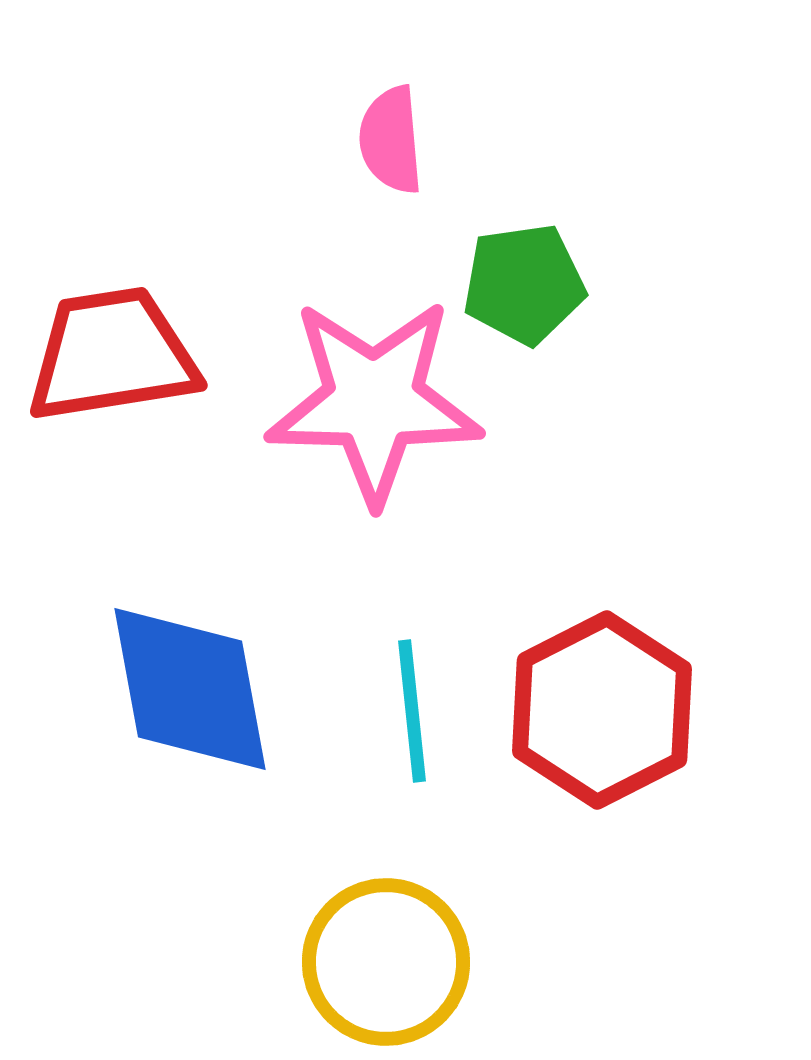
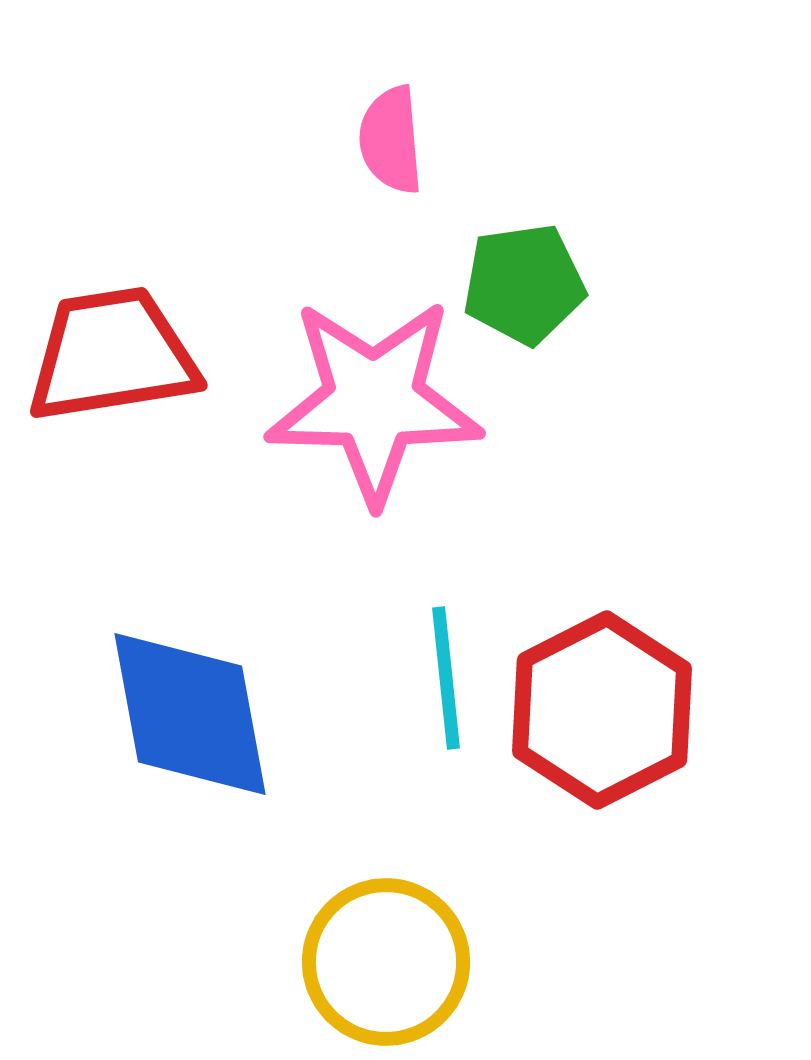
blue diamond: moved 25 px down
cyan line: moved 34 px right, 33 px up
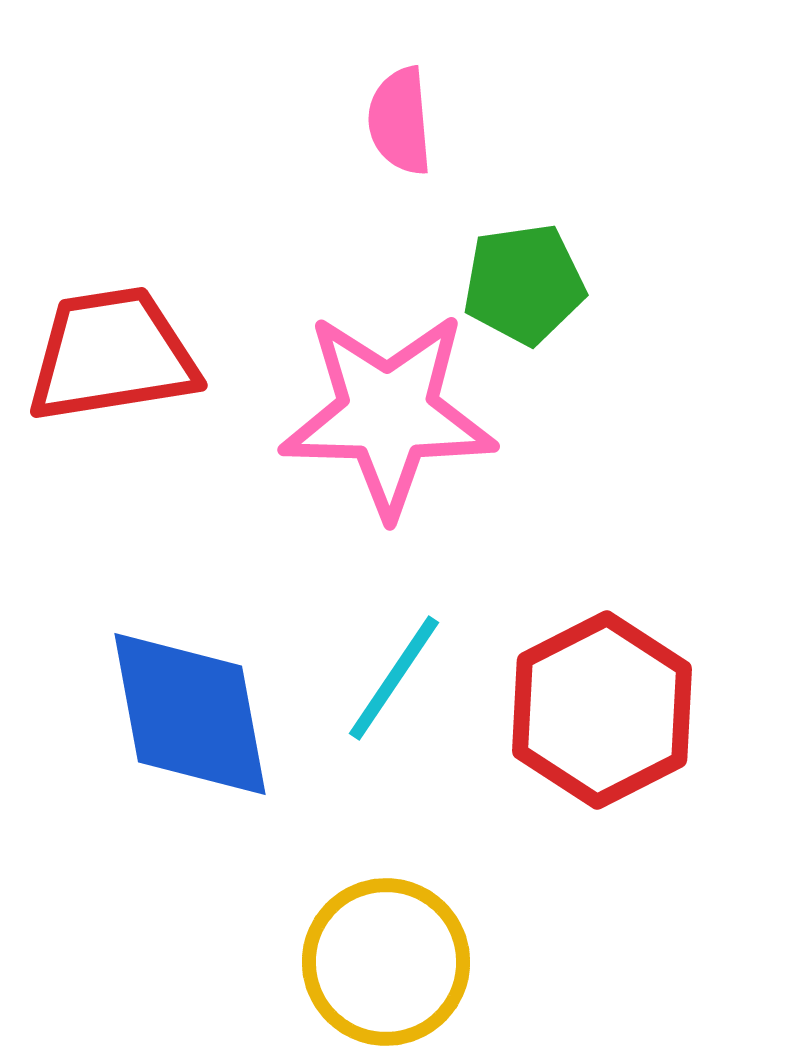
pink semicircle: moved 9 px right, 19 px up
pink star: moved 14 px right, 13 px down
cyan line: moved 52 px left; rotated 40 degrees clockwise
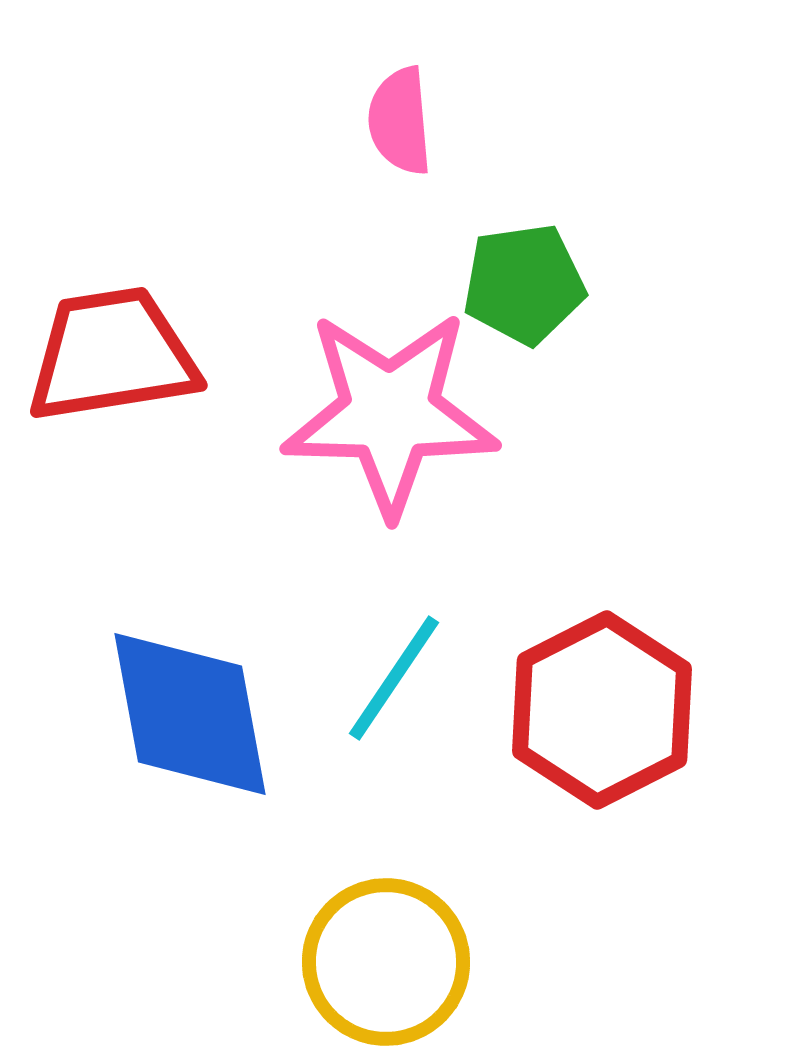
pink star: moved 2 px right, 1 px up
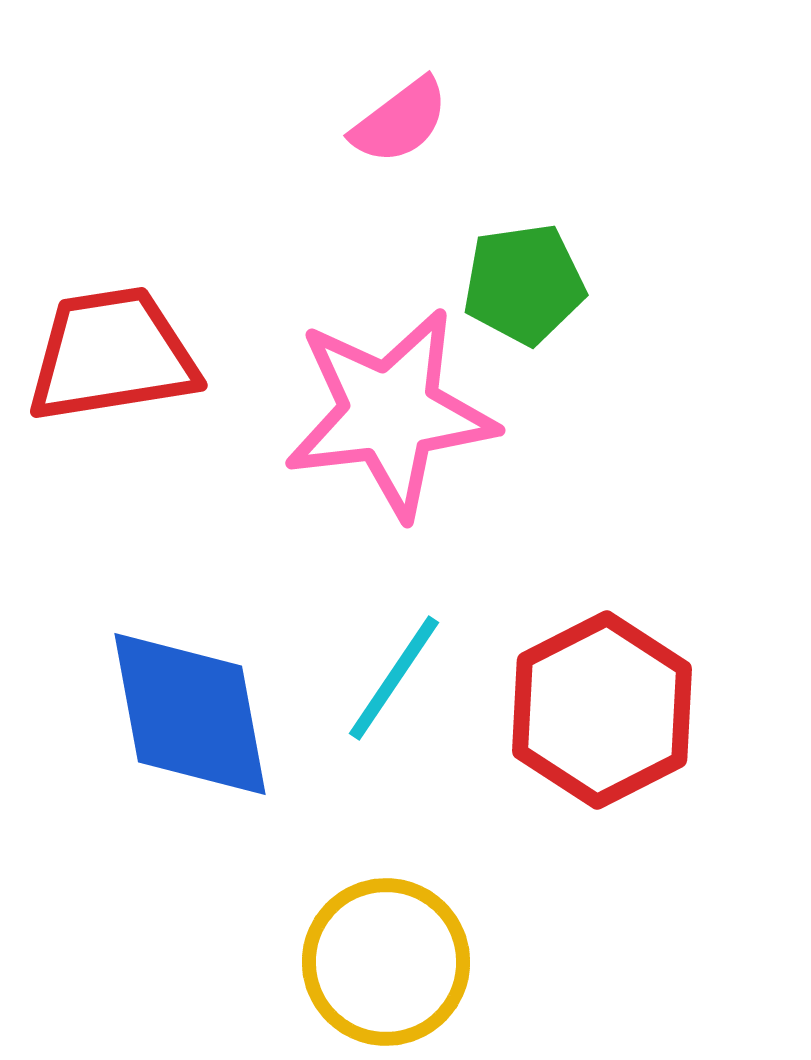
pink semicircle: rotated 122 degrees counterclockwise
pink star: rotated 8 degrees counterclockwise
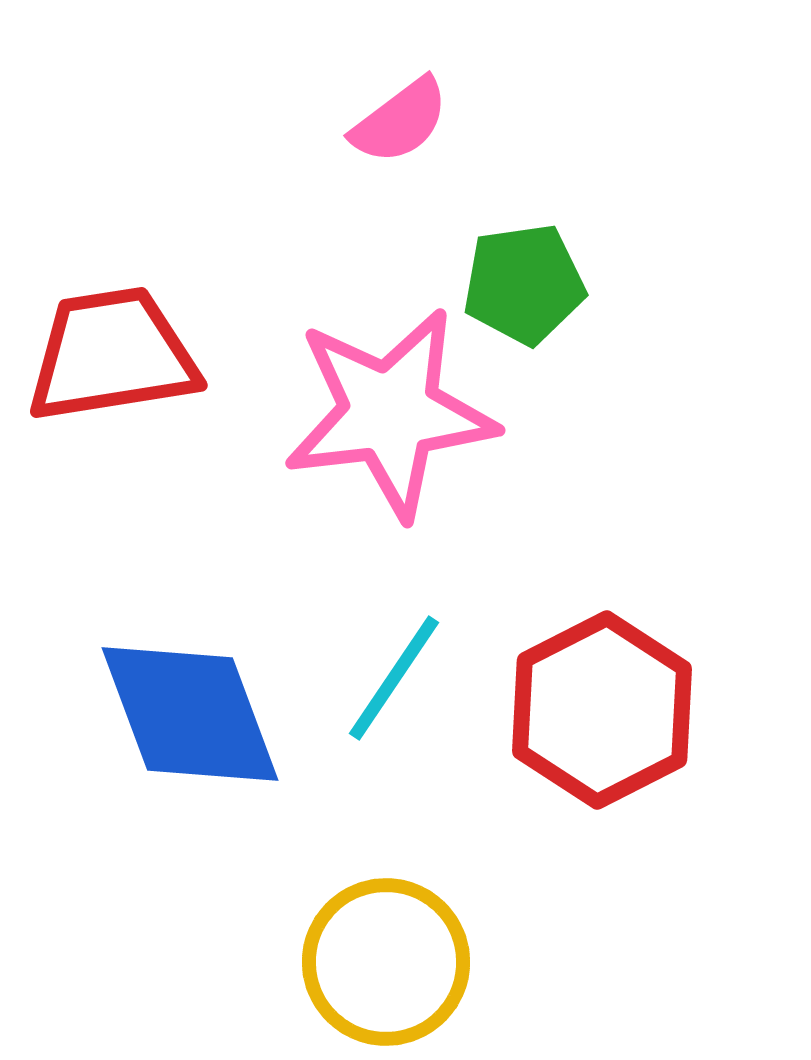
blue diamond: rotated 10 degrees counterclockwise
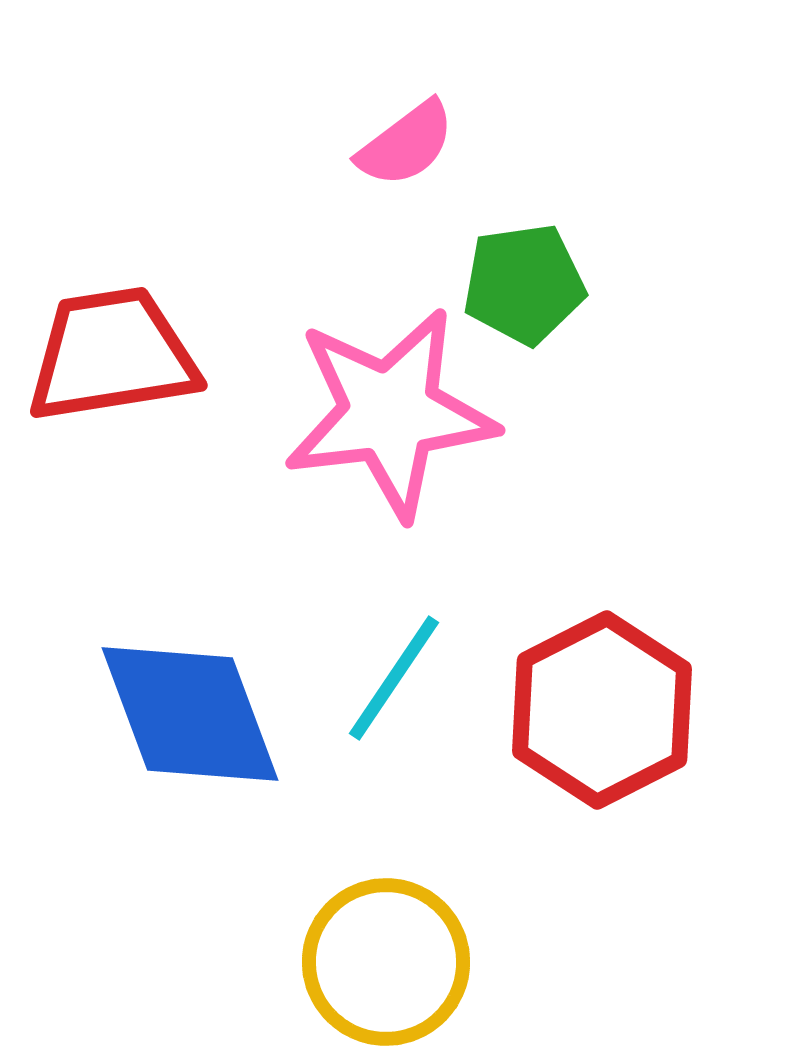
pink semicircle: moved 6 px right, 23 px down
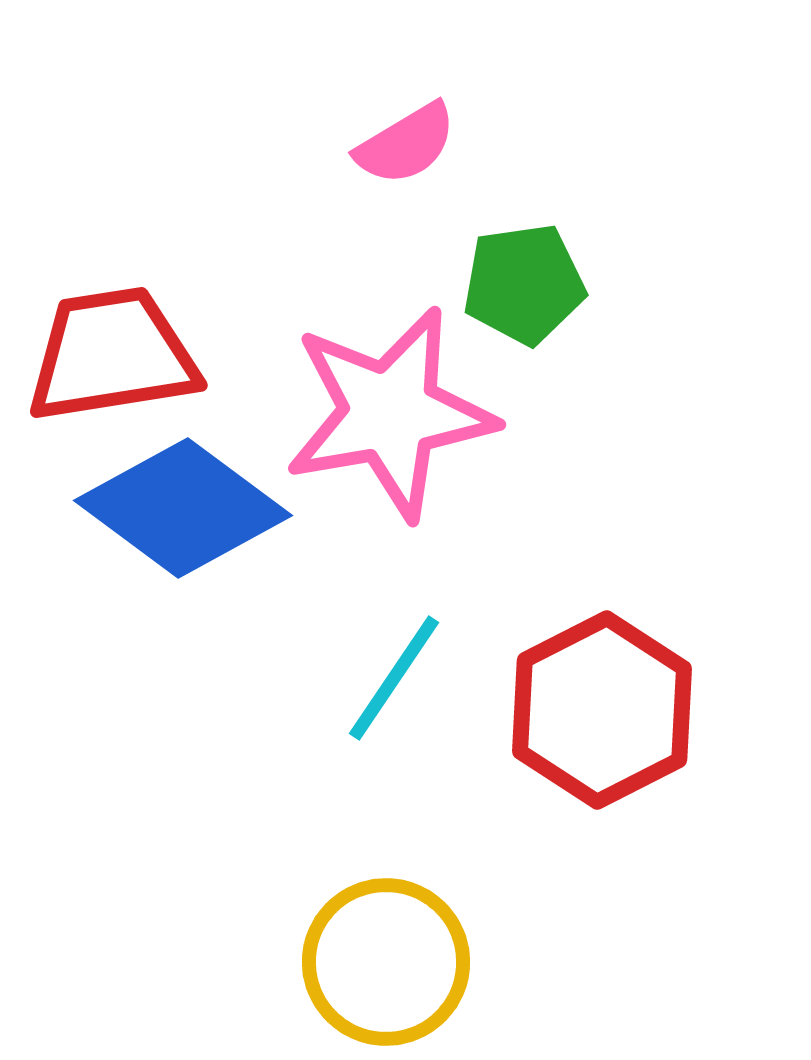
pink semicircle: rotated 6 degrees clockwise
pink star: rotated 3 degrees counterclockwise
blue diamond: moved 7 px left, 206 px up; rotated 33 degrees counterclockwise
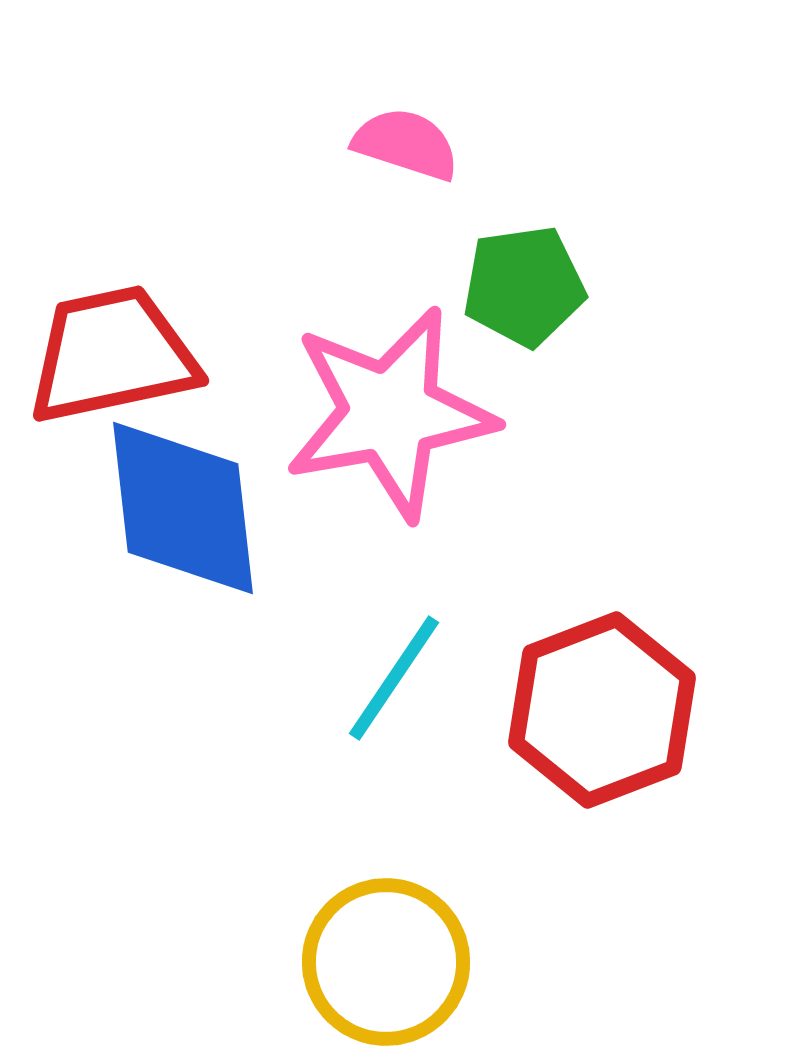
pink semicircle: rotated 131 degrees counterclockwise
green pentagon: moved 2 px down
red trapezoid: rotated 3 degrees counterclockwise
blue diamond: rotated 47 degrees clockwise
red hexagon: rotated 6 degrees clockwise
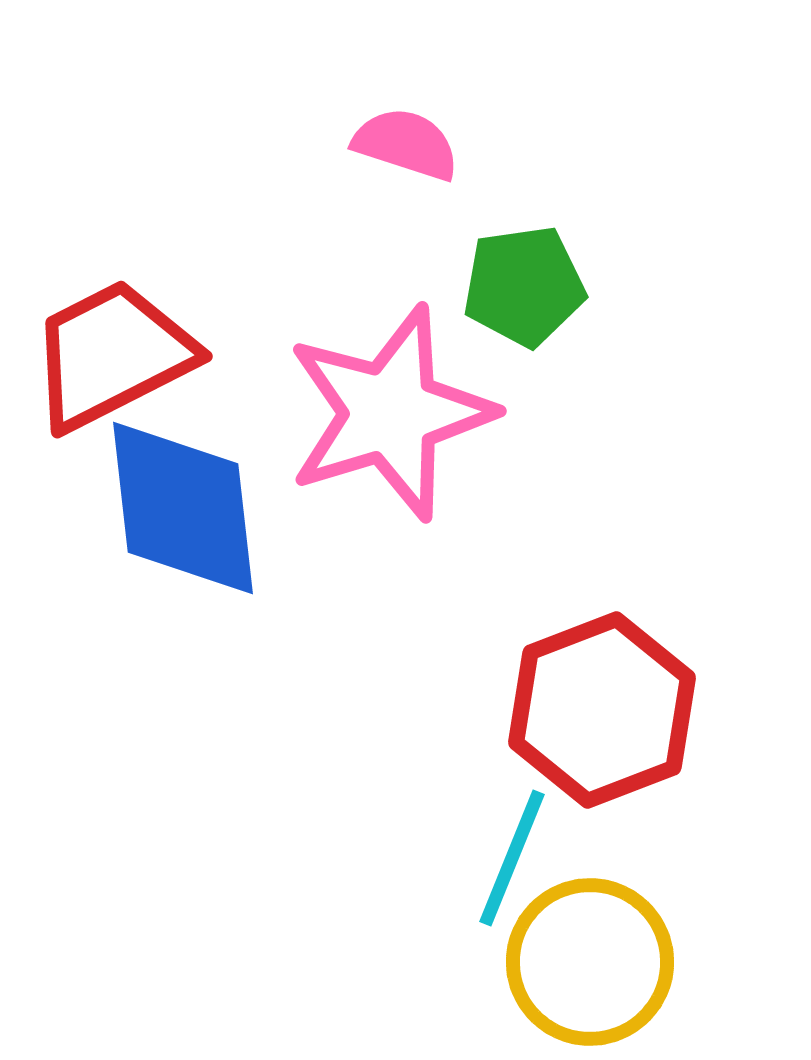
red trapezoid: rotated 15 degrees counterclockwise
pink star: rotated 7 degrees counterclockwise
cyan line: moved 118 px right, 180 px down; rotated 12 degrees counterclockwise
yellow circle: moved 204 px right
